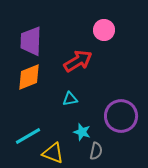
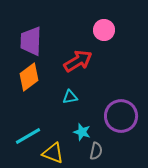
orange diamond: rotated 16 degrees counterclockwise
cyan triangle: moved 2 px up
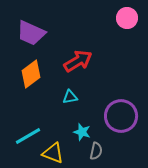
pink circle: moved 23 px right, 12 px up
purple trapezoid: moved 8 px up; rotated 68 degrees counterclockwise
orange diamond: moved 2 px right, 3 px up
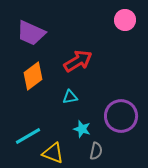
pink circle: moved 2 px left, 2 px down
orange diamond: moved 2 px right, 2 px down
cyan star: moved 3 px up
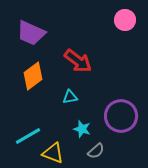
red arrow: rotated 68 degrees clockwise
gray semicircle: rotated 36 degrees clockwise
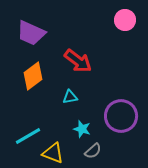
gray semicircle: moved 3 px left
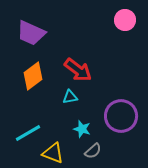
red arrow: moved 9 px down
cyan line: moved 3 px up
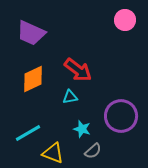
orange diamond: moved 3 px down; rotated 12 degrees clockwise
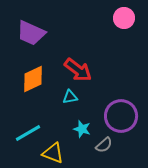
pink circle: moved 1 px left, 2 px up
gray semicircle: moved 11 px right, 6 px up
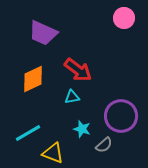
purple trapezoid: moved 12 px right
cyan triangle: moved 2 px right
